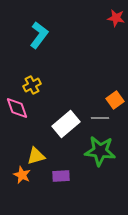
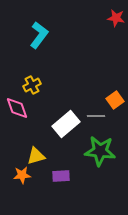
gray line: moved 4 px left, 2 px up
orange star: rotated 30 degrees counterclockwise
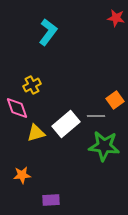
cyan L-shape: moved 9 px right, 3 px up
green star: moved 4 px right, 5 px up
yellow triangle: moved 23 px up
purple rectangle: moved 10 px left, 24 px down
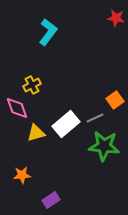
gray line: moved 1 px left, 2 px down; rotated 24 degrees counterclockwise
purple rectangle: rotated 30 degrees counterclockwise
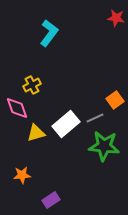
cyan L-shape: moved 1 px right, 1 px down
